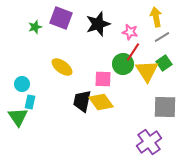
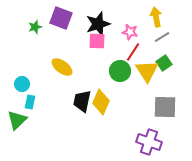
green circle: moved 3 px left, 7 px down
pink square: moved 6 px left, 38 px up
yellow diamond: rotated 60 degrees clockwise
green triangle: moved 1 px left, 3 px down; rotated 20 degrees clockwise
purple cross: rotated 35 degrees counterclockwise
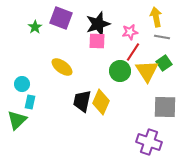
green star: rotated 16 degrees counterclockwise
pink star: rotated 21 degrees counterclockwise
gray line: rotated 42 degrees clockwise
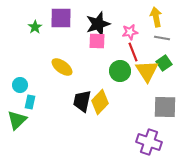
purple square: rotated 20 degrees counterclockwise
gray line: moved 1 px down
red line: rotated 54 degrees counterclockwise
cyan circle: moved 2 px left, 1 px down
yellow diamond: moved 1 px left; rotated 20 degrees clockwise
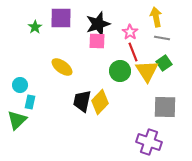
pink star: rotated 28 degrees counterclockwise
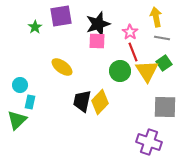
purple square: moved 2 px up; rotated 10 degrees counterclockwise
